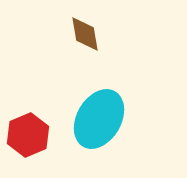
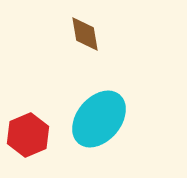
cyan ellipse: rotated 10 degrees clockwise
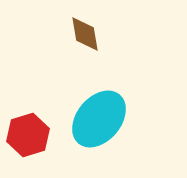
red hexagon: rotated 6 degrees clockwise
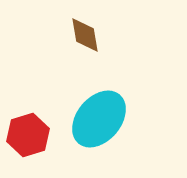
brown diamond: moved 1 px down
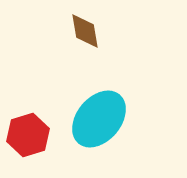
brown diamond: moved 4 px up
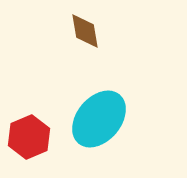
red hexagon: moved 1 px right, 2 px down; rotated 6 degrees counterclockwise
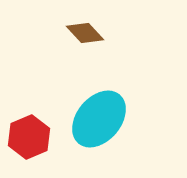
brown diamond: moved 2 px down; rotated 33 degrees counterclockwise
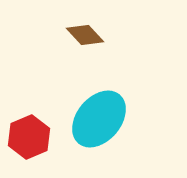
brown diamond: moved 2 px down
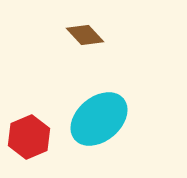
cyan ellipse: rotated 10 degrees clockwise
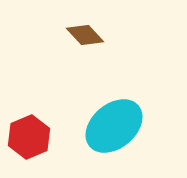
cyan ellipse: moved 15 px right, 7 px down
